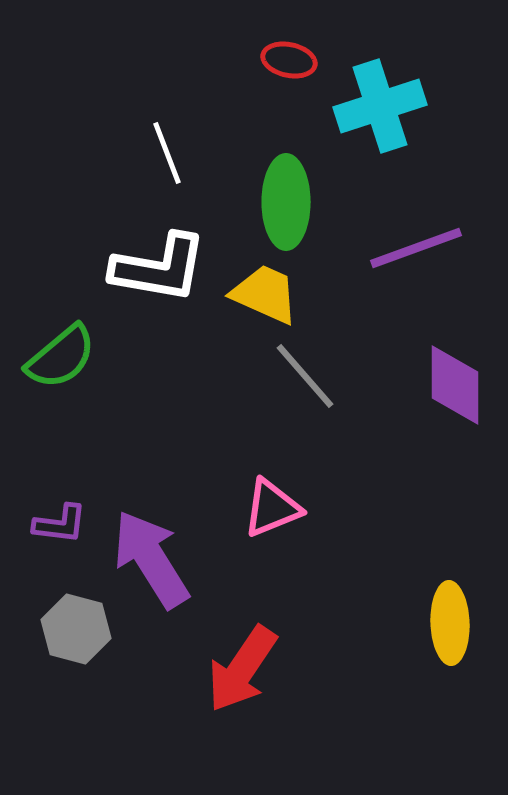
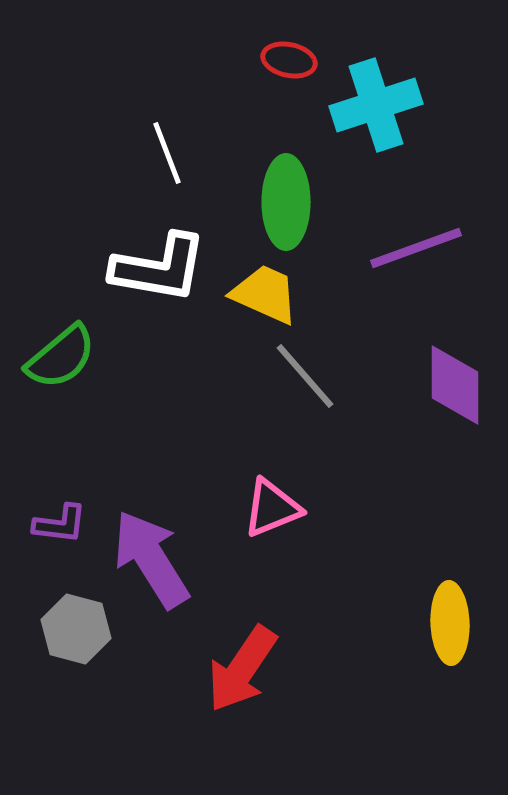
cyan cross: moved 4 px left, 1 px up
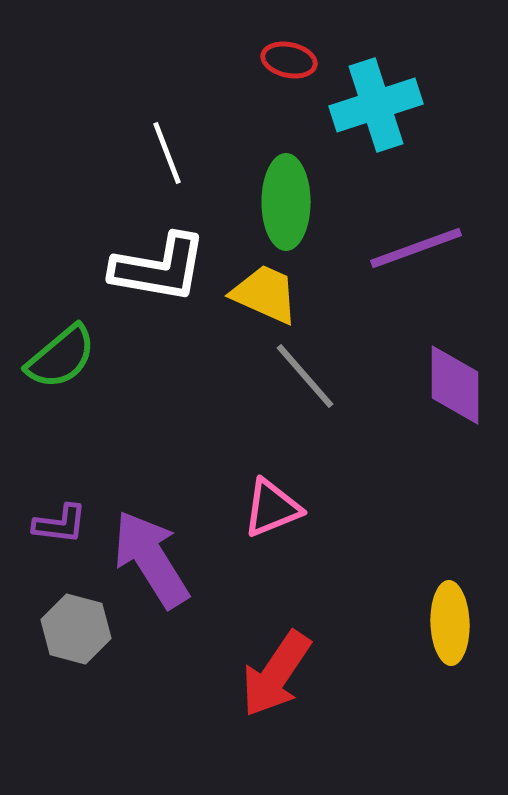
red arrow: moved 34 px right, 5 px down
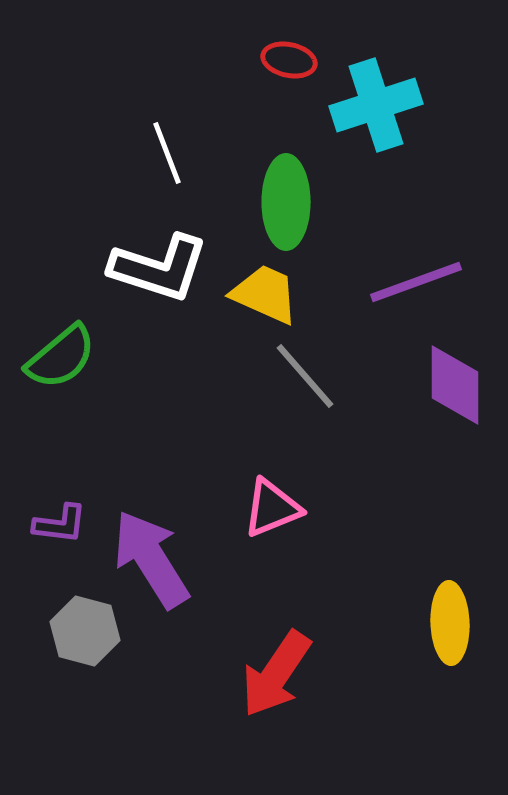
purple line: moved 34 px down
white L-shape: rotated 8 degrees clockwise
gray hexagon: moved 9 px right, 2 px down
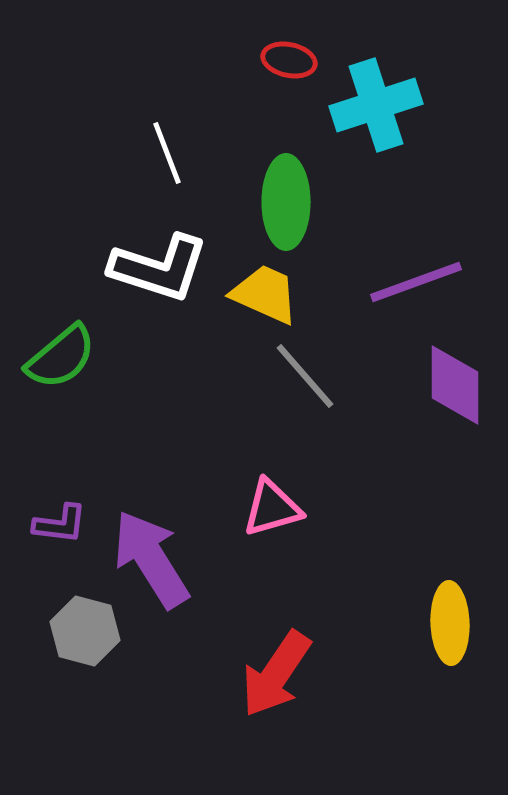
pink triangle: rotated 6 degrees clockwise
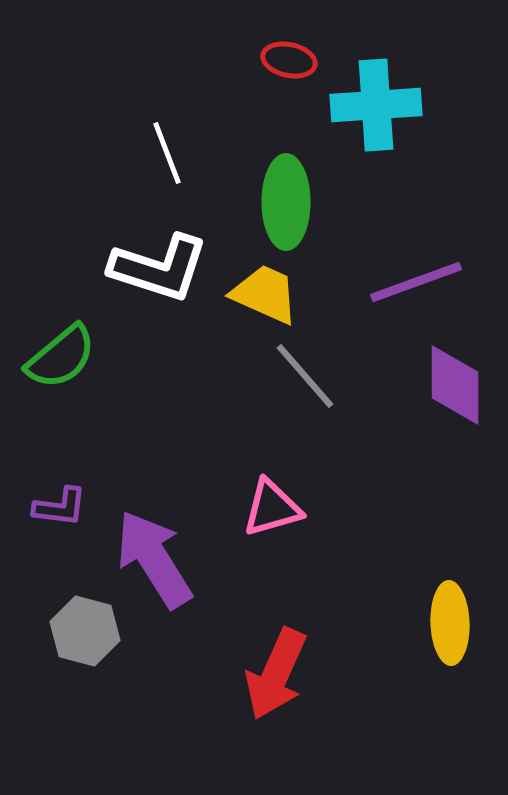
cyan cross: rotated 14 degrees clockwise
purple L-shape: moved 17 px up
purple arrow: moved 3 px right
red arrow: rotated 10 degrees counterclockwise
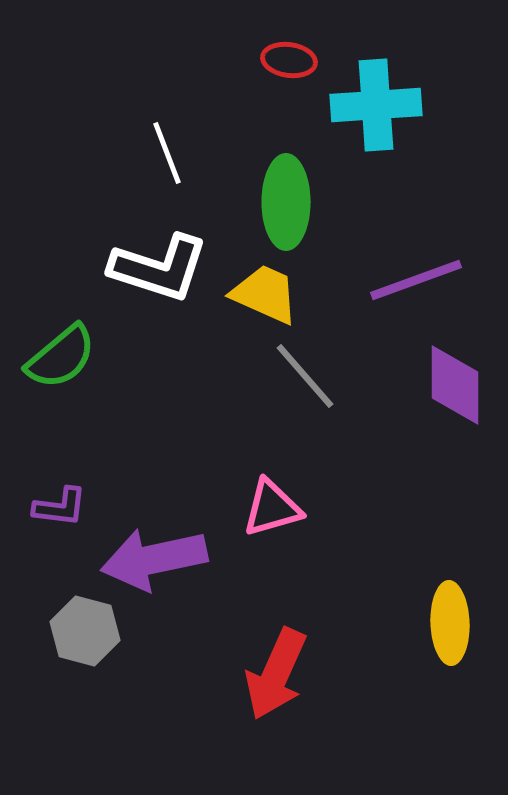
red ellipse: rotated 4 degrees counterclockwise
purple line: moved 2 px up
purple arrow: rotated 70 degrees counterclockwise
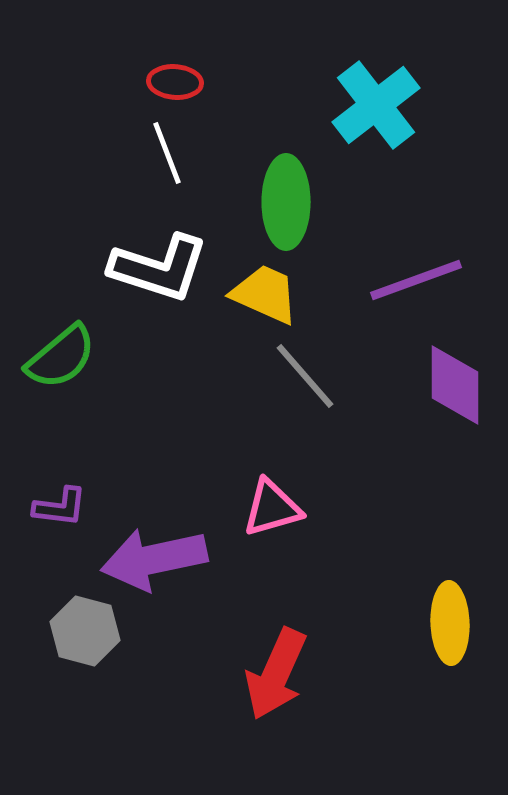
red ellipse: moved 114 px left, 22 px down; rotated 4 degrees counterclockwise
cyan cross: rotated 34 degrees counterclockwise
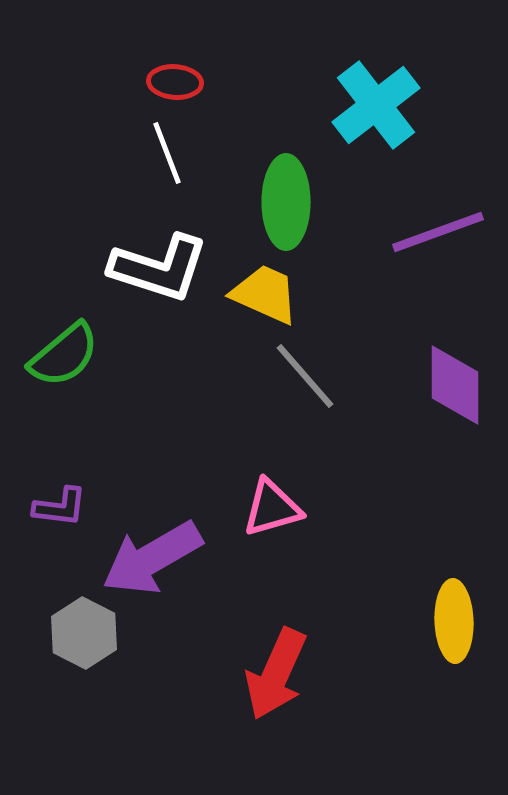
purple line: moved 22 px right, 48 px up
green semicircle: moved 3 px right, 2 px up
purple arrow: moved 2 px left, 1 px up; rotated 18 degrees counterclockwise
yellow ellipse: moved 4 px right, 2 px up
gray hexagon: moved 1 px left, 2 px down; rotated 12 degrees clockwise
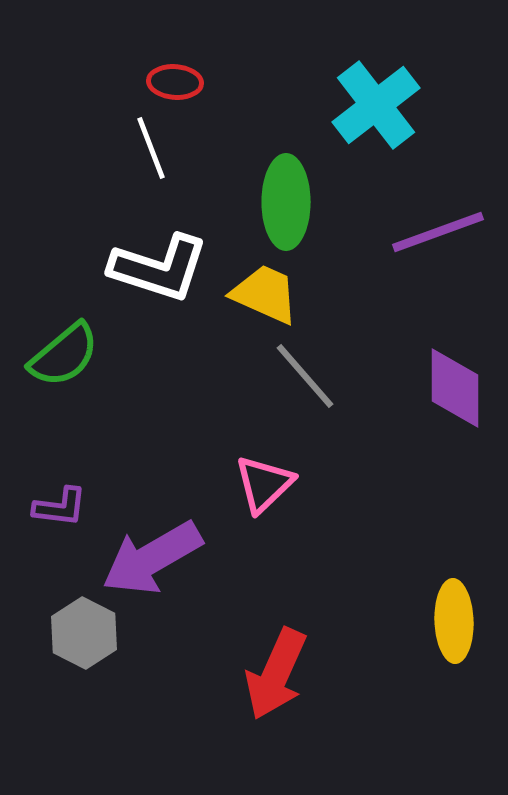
white line: moved 16 px left, 5 px up
purple diamond: moved 3 px down
pink triangle: moved 8 px left, 24 px up; rotated 28 degrees counterclockwise
